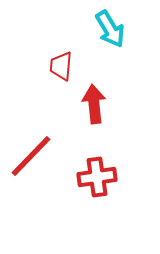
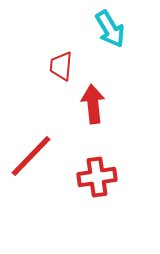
red arrow: moved 1 px left
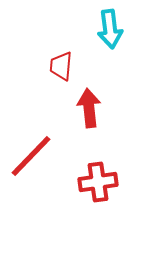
cyan arrow: rotated 24 degrees clockwise
red arrow: moved 4 px left, 4 px down
red cross: moved 1 px right, 5 px down
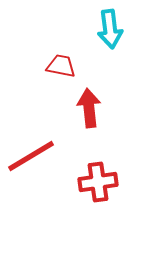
red trapezoid: rotated 96 degrees clockwise
red line: rotated 15 degrees clockwise
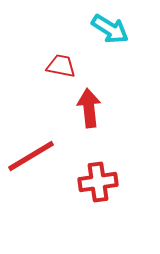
cyan arrow: rotated 51 degrees counterclockwise
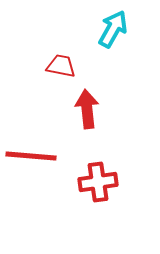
cyan arrow: moved 3 px right; rotated 93 degrees counterclockwise
red arrow: moved 2 px left, 1 px down
red line: rotated 36 degrees clockwise
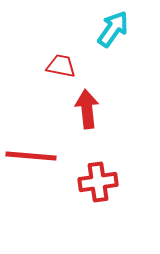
cyan arrow: rotated 6 degrees clockwise
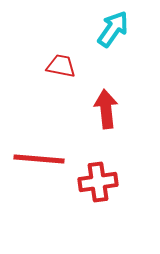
red arrow: moved 19 px right
red line: moved 8 px right, 3 px down
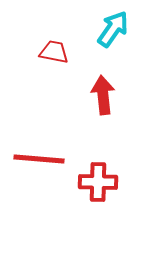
red trapezoid: moved 7 px left, 14 px up
red arrow: moved 3 px left, 14 px up
red cross: rotated 9 degrees clockwise
